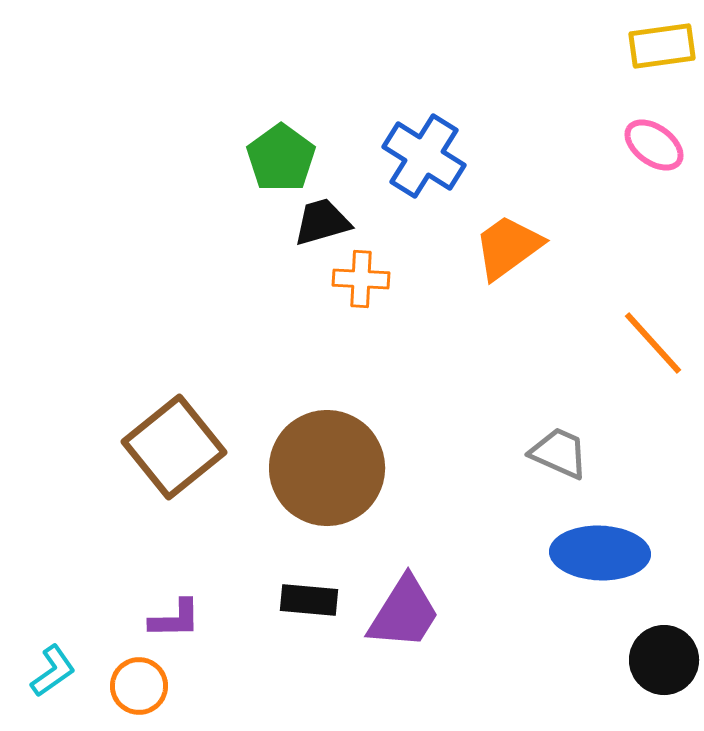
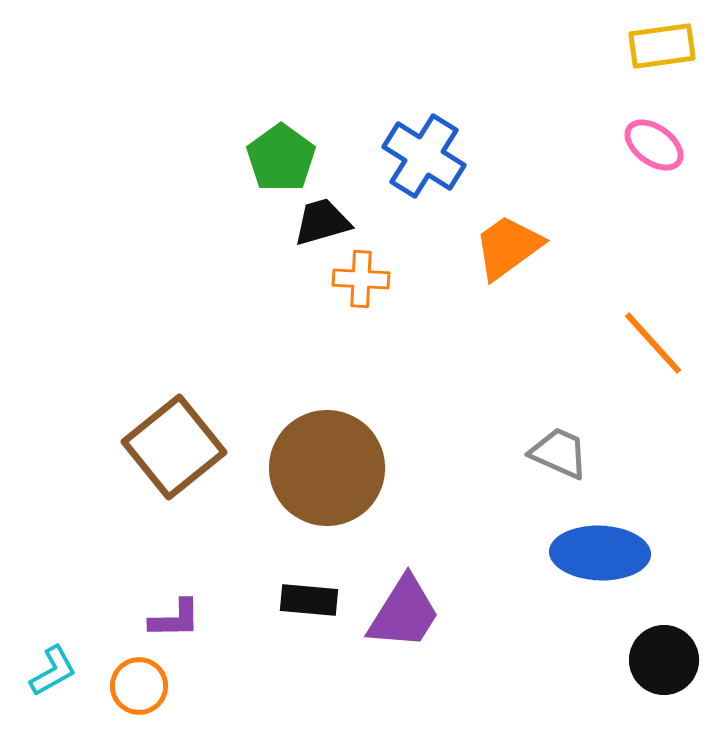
cyan L-shape: rotated 6 degrees clockwise
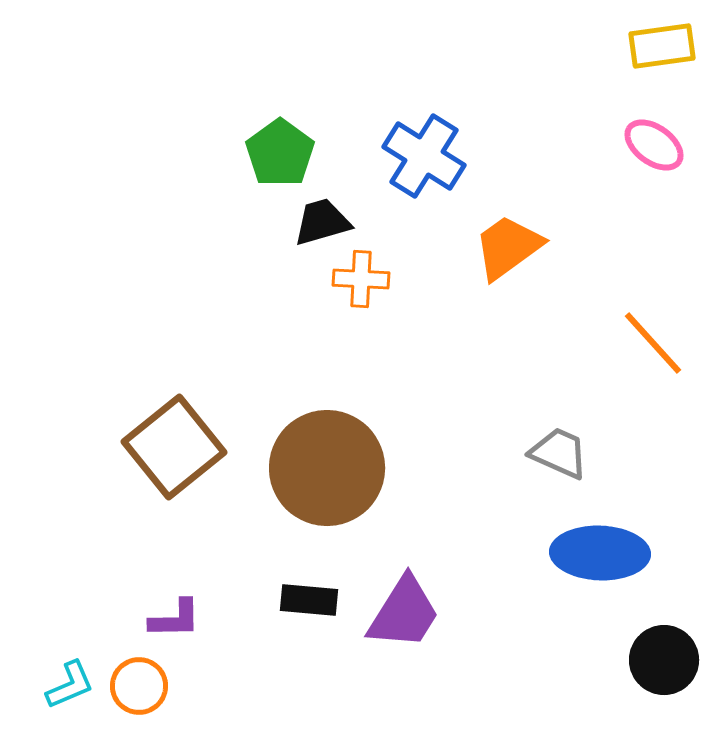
green pentagon: moved 1 px left, 5 px up
cyan L-shape: moved 17 px right, 14 px down; rotated 6 degrees clockwise
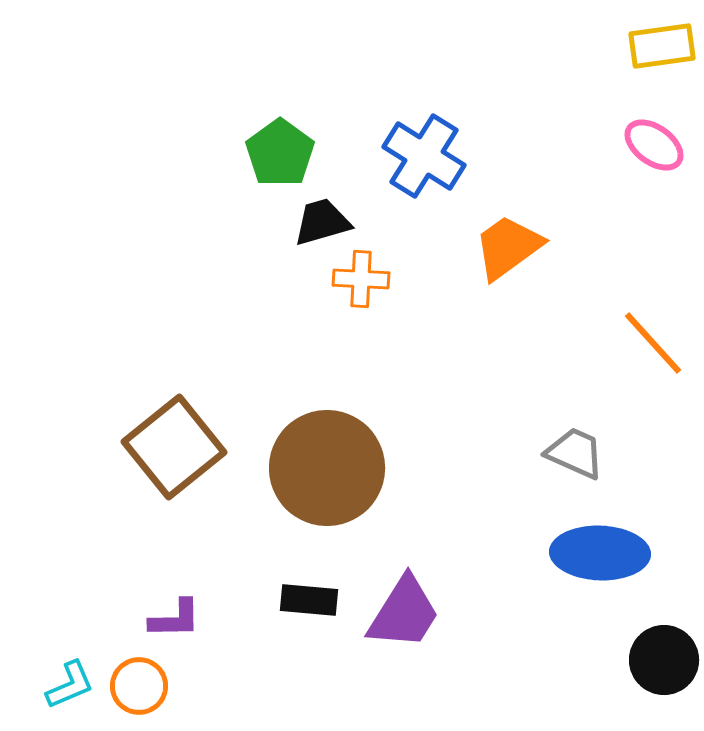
gray trapezoid: moved 16 px right
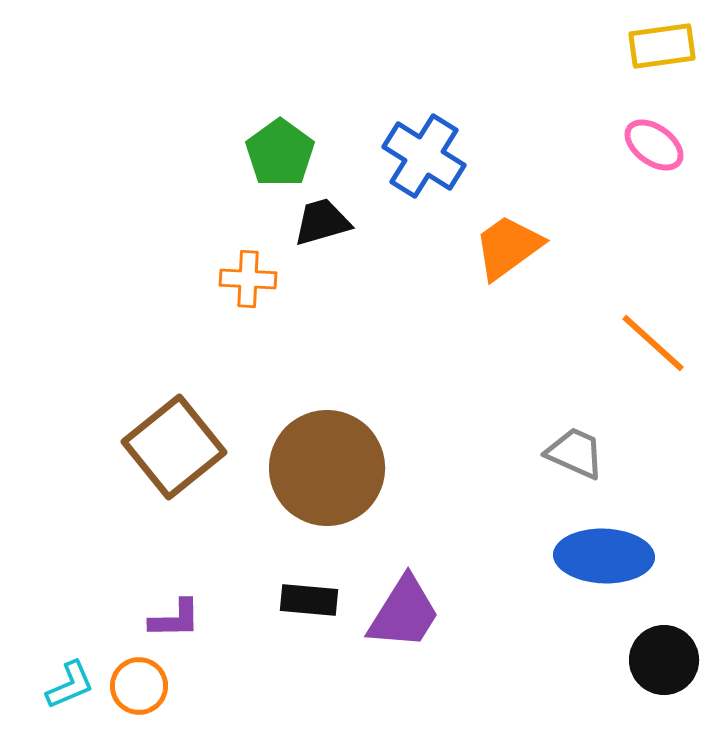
orange cross: moved 113 px left
orange line: rotated 6 degrees counterclockwise
blue ellipse: moved 4 px right, 3 px down
